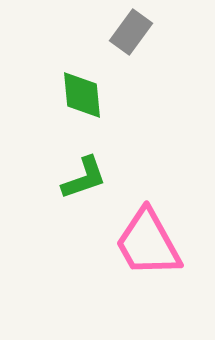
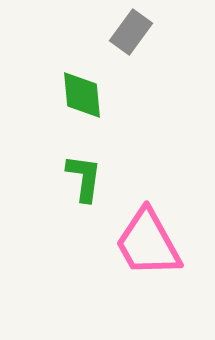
green L-shape: rotated 63 degrees counterclockwise
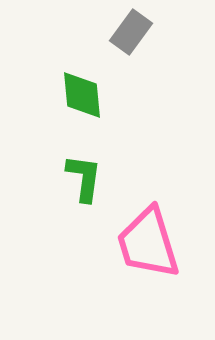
pink trapezoid: rotated 12 degrees clockwise
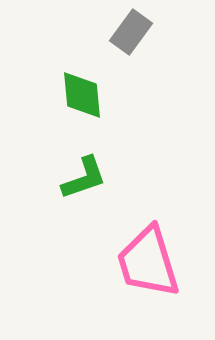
green L-shape: rotated 63 degrees clockwise
pink trapezoid: moved 19 px down
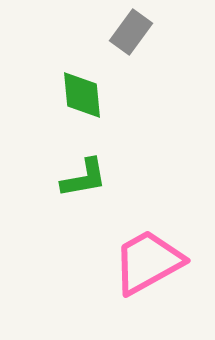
green L-shape: rotated 9 degrees clockwise
pink trapezoid: rotated 78 degrees clockwise
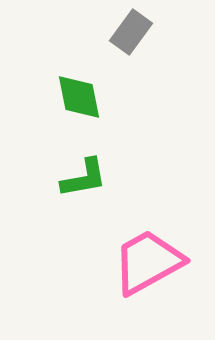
green diamond: moved 3 px left, 2 px down; rotated 6 degrees counterclockwise
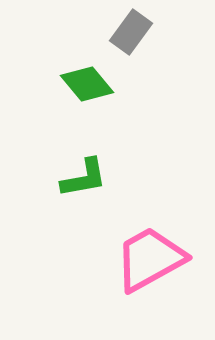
green diamond: moved 8 px right, 13 px up; rotated 28 degrees counterclockwise
pink trapezoid: moved 2 px right, 3 px up
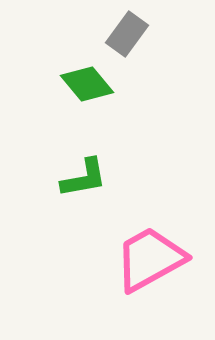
gray rectangle: moved 4 px left, 2 px down
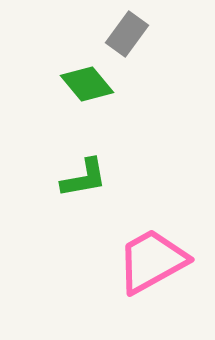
pink trapezoid: moved 2 px right, 2 px down
